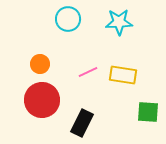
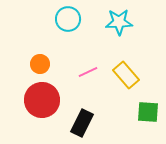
yellow rectangle: moved 3 px right; rotated 40 degrees clockwise
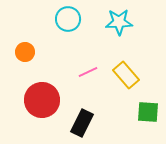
orange circle: moved 15 px left, 12 px up
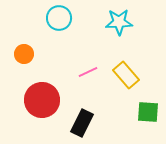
cyan circle: moved 9 px left, 1 px up
orange circle: moved 1 px left, 2 px down
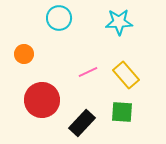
green square: moved 26 px left
black rectangle: rotated 16 degrees clockwise
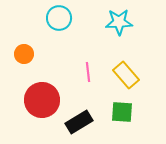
pink line: rotated 72 degrees counterclockwise
black rectangle: moved 3 px left, 1 px up; rotated 16 degrees clockwise
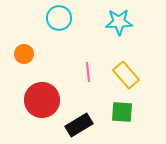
black rectangle: moved 3 px down
